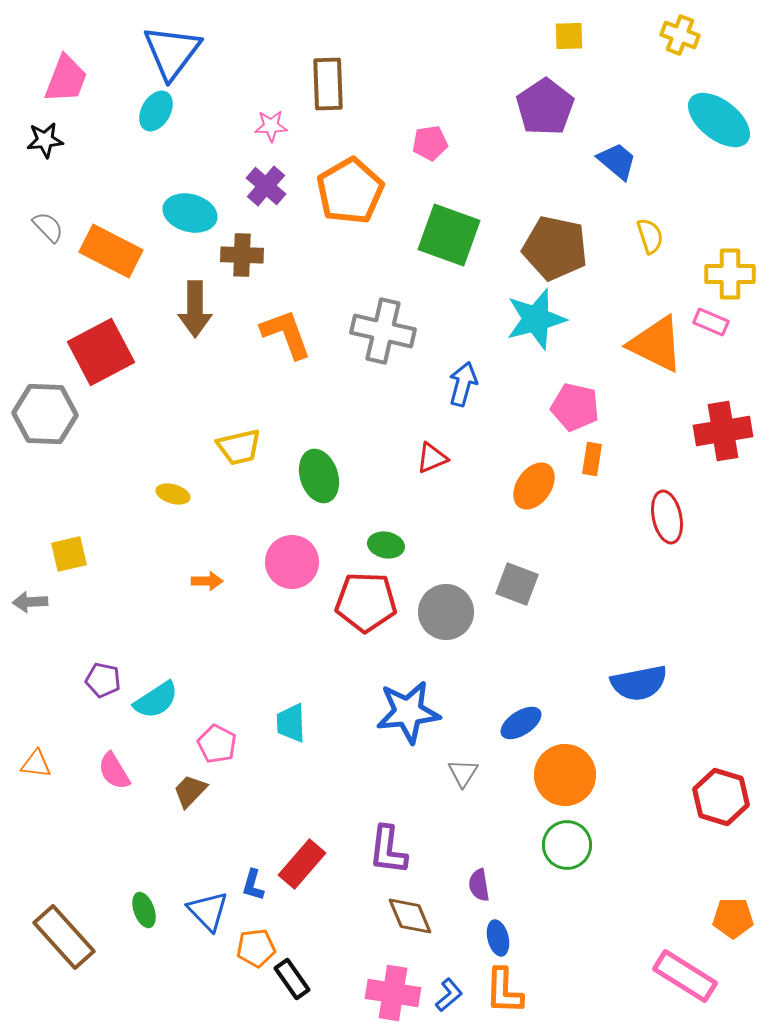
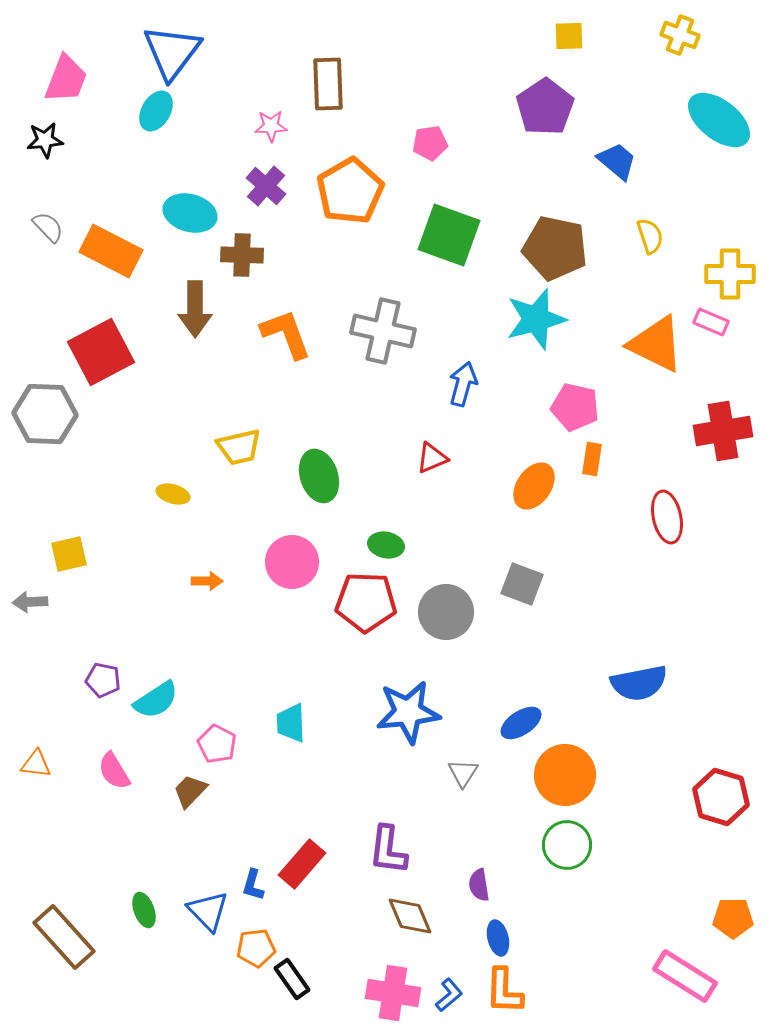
gray square at (517, 584): moved 5 px right
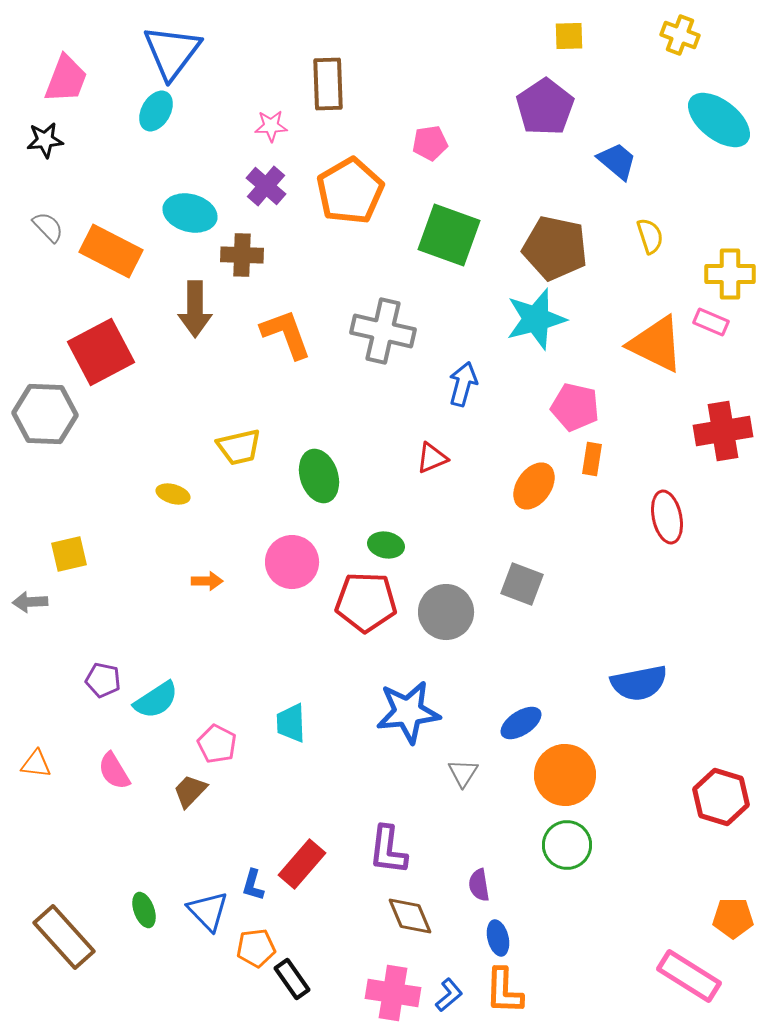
pink rectangle at (685, 976): moved 4 px right
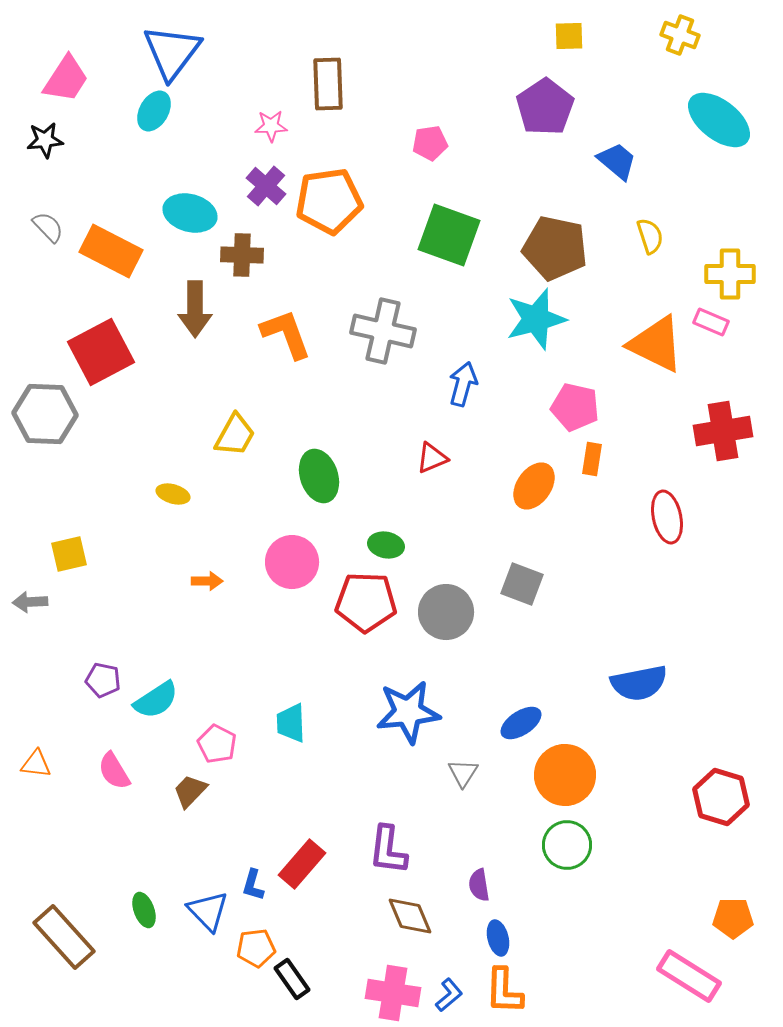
pink trapezoid at (66, 79): rotated 12 degrees clockwise
cyan ellipse at (156, 111): moved 2 px left
orange pentagon at (350, 191): moved 21 px left, 10 px down; rotated 22 degrees clockwise
yellow trapezoid at (239, 447): moved 4 px left, 12 px up; rotated 48 degrees counterclockwise
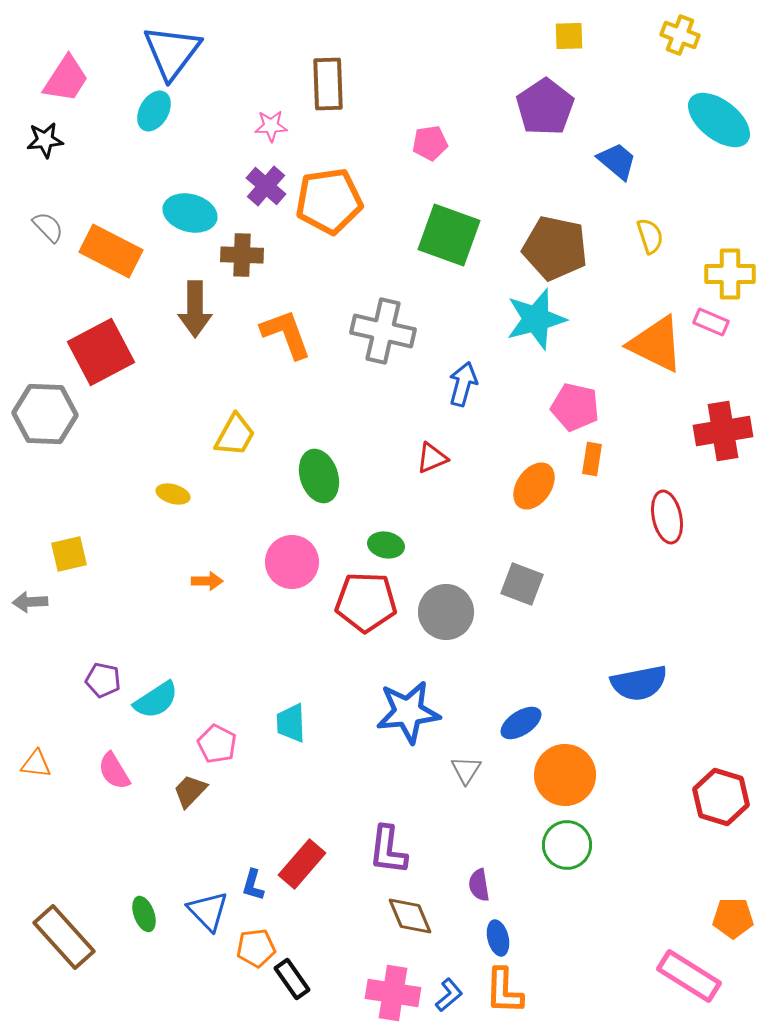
gray triangle at (463, 773): moved 3 px right, 3 px up
green ellipse at (144, 910): moved 4 px down
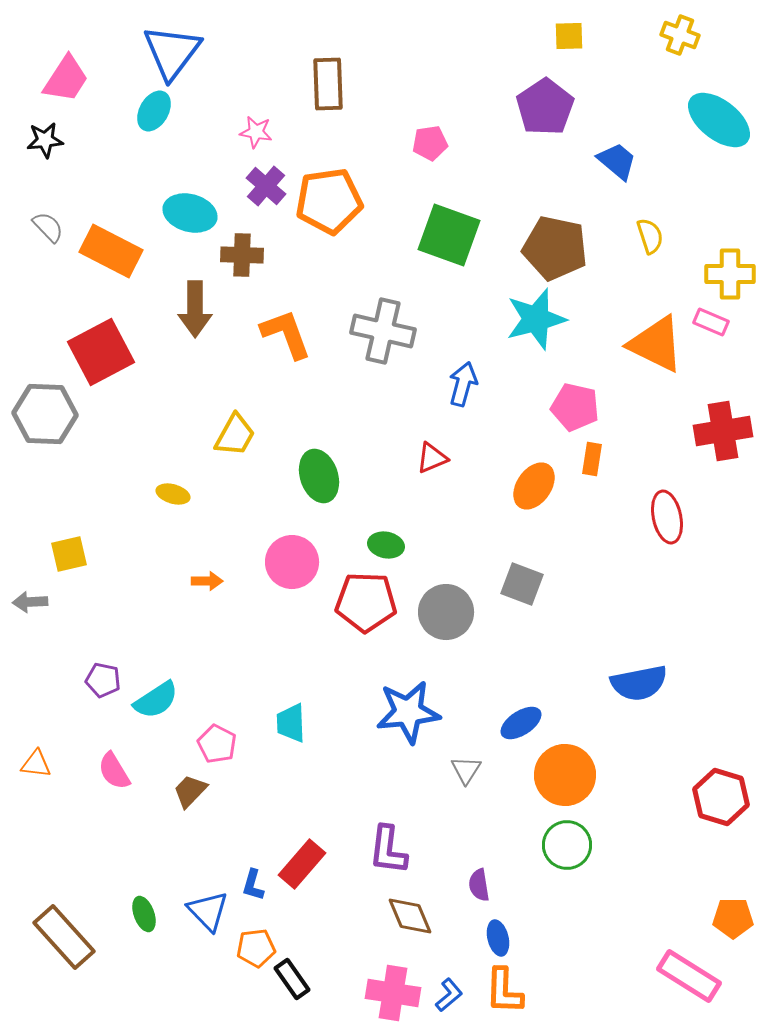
pink star at (271, 126): moved 15 px left, 6 px down; rotated 12 degrees clockwise
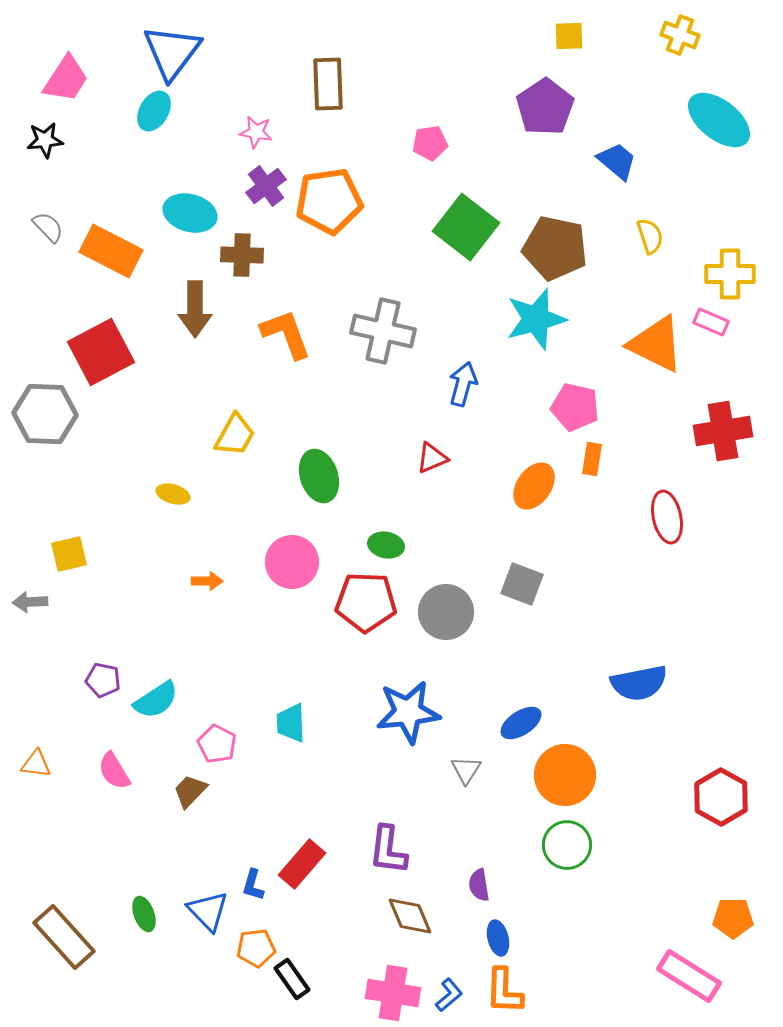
purple cross at (266, 186): rotated 12 degrees clockwise
green square at (449, 235): moved 17 px right, 8 px up; rotated 18 degrees clockwise
red hexagon at (721, 797): rotated 12 degrees clockwise
